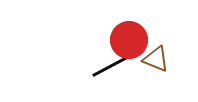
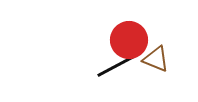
black line: moved 5 px right
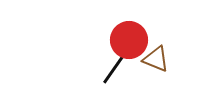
black line: rotated 27 degrees counterclockwise
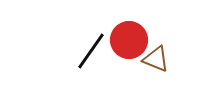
black line: moved 25 px left, 15 px up
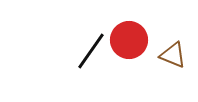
brown triangle: moved 17 px right, 4 px up
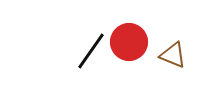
red circle: moved 2 px down
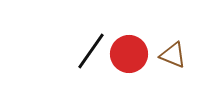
red circle: moved 12 px down
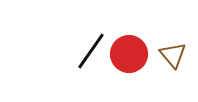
brown triangle: rotated 28 degrees clockwise
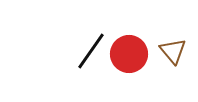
brown triangle: moved 4 px up
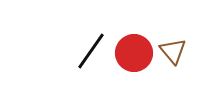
red circle: moved 5 px right, 1 px up
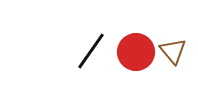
red circle: moved 2 px right, 1 px up
